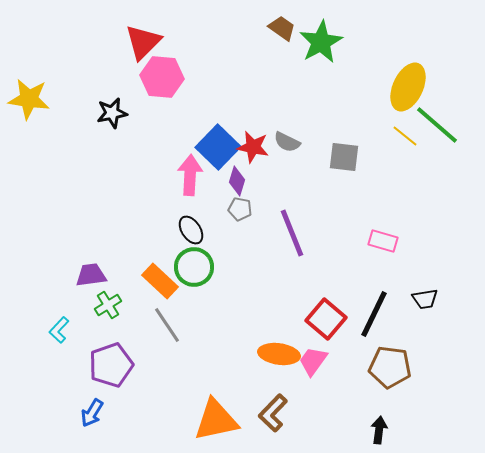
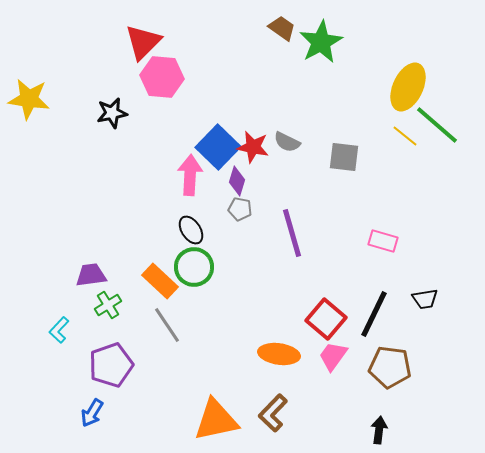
purple line: rotated 6 degrees clockwise
pink trapezoid: moved 20 px right, 5 px up
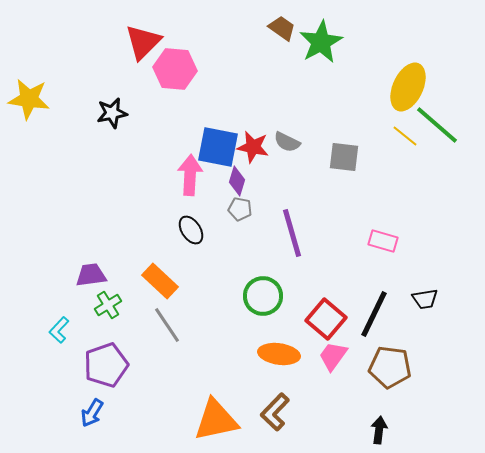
pink hexagon: moved 13 px right, 8 px up
blue square: rotated 33 degrees counterclockwise
green circle: moved 69 px right, 29 px down
purple pentagon: moved 5 px left
brown L-shape: moved 2 px right, 1 px up
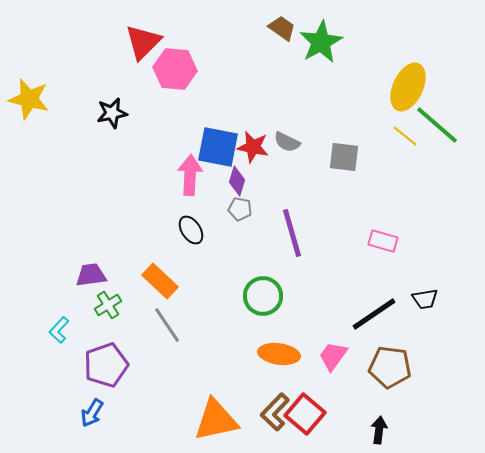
yellow star: rotated 6 degrees clockwise
black line: rotated 30 degrees clockwise
red square: moved 21 px left, 95 px down
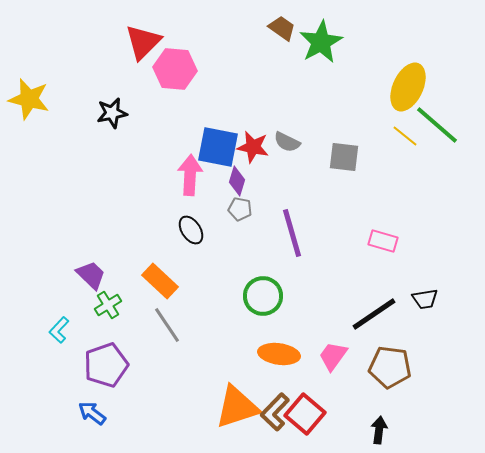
purple trapezoid: rotated 52 degrees clockwise
blue arrow: rotated 96 degrees clockwise
orange triangle: moved 21 px right, 13 px up; rotated 6 degrees counterclockwise
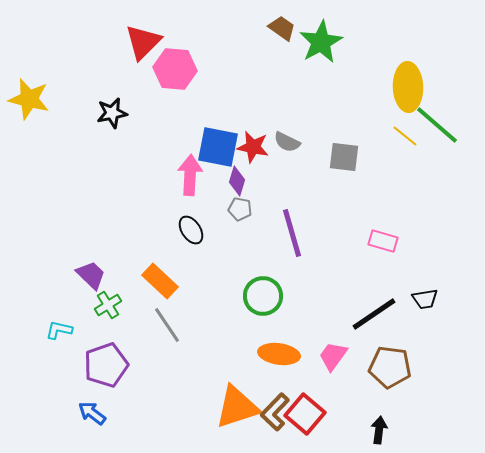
yellow ellipse: rotated 27 degrees counterclockwise
cyan L-shape: rotated 60 degrees clockwise
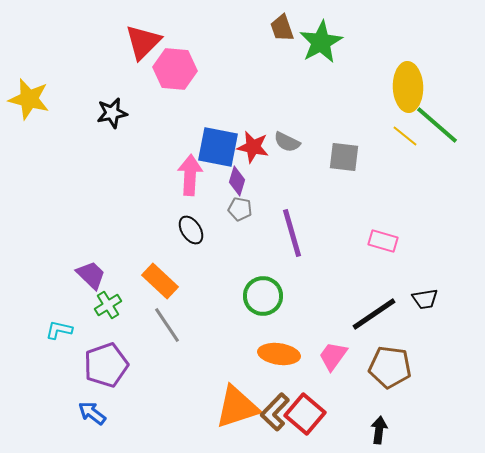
brown trapezoid: rotated 144 degrees counterclockwise
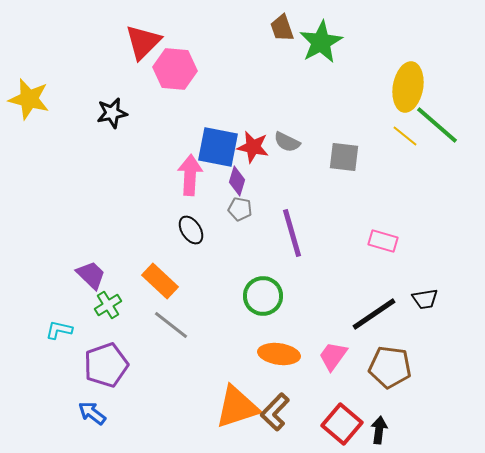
yellow ellipse: rotated 12 degrees clockwise
gray line: moved 4 px right; rotated 18 degrees counterclockwise
red square: moved 37 px right, 10 px down
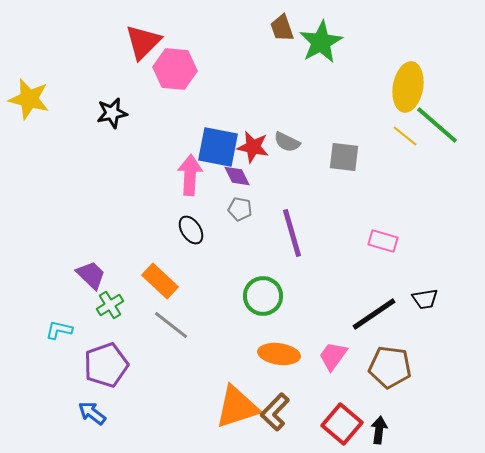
purple diamond: moved 5 px up; rotated 44 degrees counterclockwise
green cross: moved 2 px right
